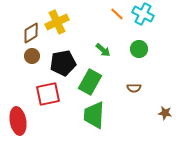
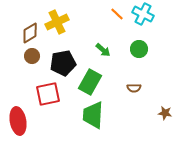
brown diamond: moved 1 px left
green trapezoid: moved 1 px left
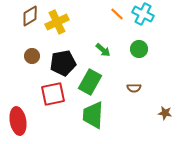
brown diamond: moved 17 px up
red square: moved 5 px right
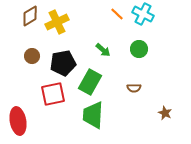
brown star: rotated 16 degrees clockwise
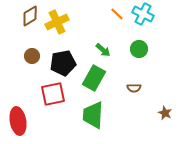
green rectangle: moved 4 px right, 4 px up
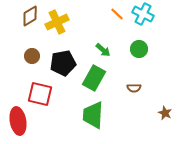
red square: moved 13 px left; rotated 25 degrees clockwise
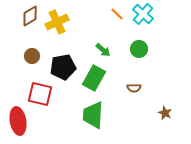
cyan cross: rotated 15 degrees clockwise
black pentagon: moved 4 px down
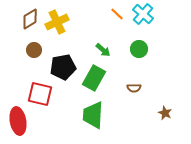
brown diamond: moved 3 px down
brown circle: moved 2 px right, 6 px up
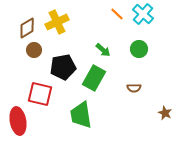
brown diamond: moved 3 px left, 9 px down
green trapezoid: moved 12 px left; rotated 12 degrees counterclockwise
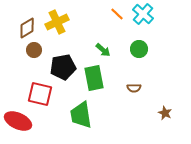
green rectangle: rotated 40 degrees counterclockwise
red ellipse: rotated 56 degrees counterclockwise
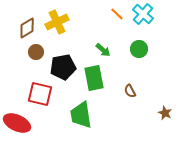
brown circle: moved 2 px right, 2 px down
brown semicircle: moved 4 px left, 3 px down; rotated 64 degrees clockwise
red ellipse: moved 1 px left, 2 px down
